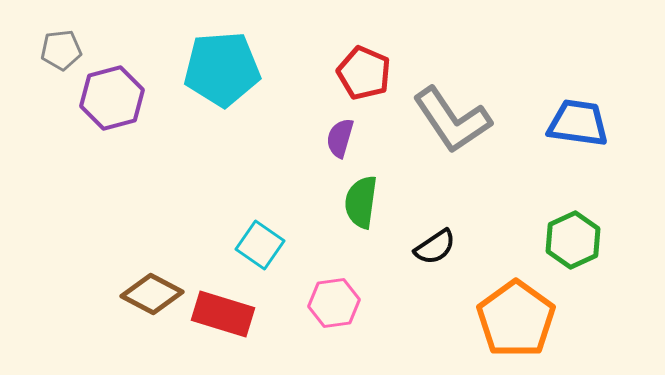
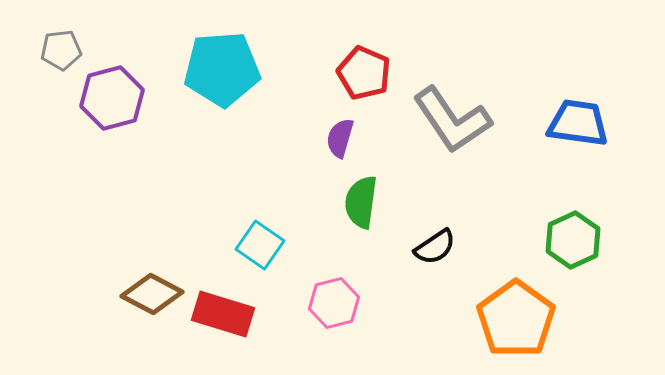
pink hexagon: rotated 6 degrees counterclockwise
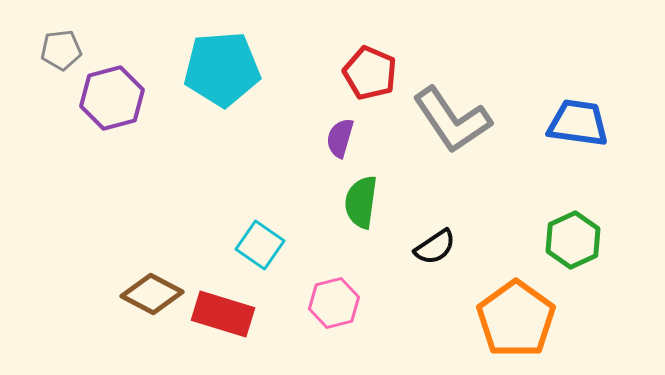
red pentagon: moved 6 px right
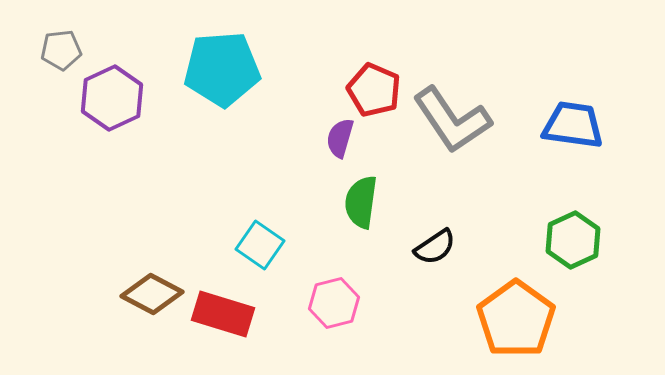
red pentagon: moved 4 px right, 17 px down
purple hexagon: rotated 10 degrees counterclockwise
blue trapezoid: moved 5 px left, 2 px down
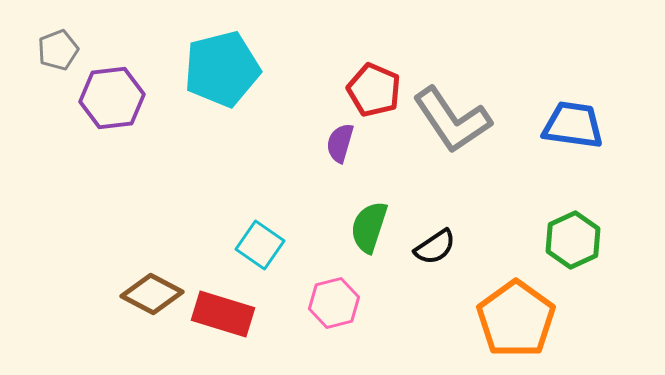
gray pentagon: moved 3 px left; rotated 15 degrees counterclockwise
cyan pentagon: rotated 10 degrees counterclockwise
purple hexagon: rotated 18 degrees clockwise
purple semicircle: moved 5 px down
green semicircle: moved 8 px right, 25 px down; rotated 10 degrees clockwise
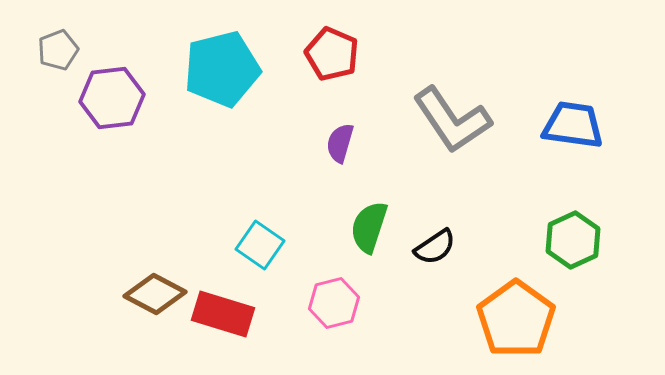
red pentagon: moved 42 px left, 36 px up
brown diamond: moved 3 px right
